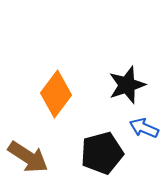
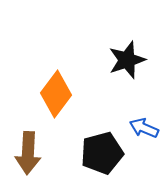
black star: moved 25 px up
brown arrow: moved 4 px up; rotated 60 degrees clockwise
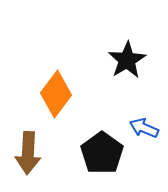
black star: rotated 12 degrees counterclockwise
black pentagon: rotated 21 degrees counterclockwise
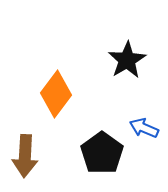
brown arrow: moved 3 px left, 3 px down
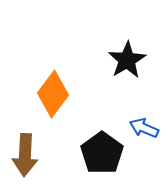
orange diamond: moved 3 px left
brown arrow: moved 1 px up
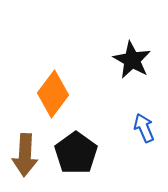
black star: moved 5 px right; rotated 12 degrees counterclockwise
blue arrow: rotated 44 degrees clockwise
black pentagon: moved 26 px left
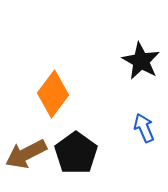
black star: moved 9 px right, 1 px down
brown arrow: moved 1 px right, 1 px up; rotated 60 degrees clockwise
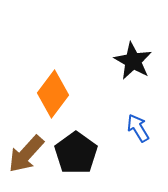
black star: moved 8 px left
blue arrow: moved 6 px left; rotated 8 degrees counterclockwise
brown arrow: rotated 21 degrees counterclockwise
